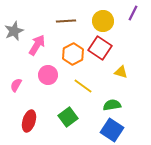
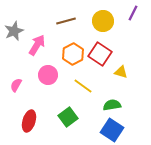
brown line: rotated 12 degrees counterclockwise
red square: moved 6 px down
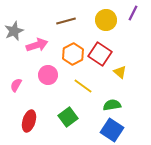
yellow circle: moved 3 px right, 1 px up
pink arrow: rotated 40 degrees clockwise
yellow triangle: moved 1 px left; rotated 24 degrees clockwise
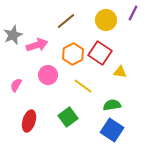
brown line: rotated 24 degrees counterclockwise
gray star: moved 1 px left, 4 px down
red square: moved 1 px up
yellow triangle: rotated 32 degrees counterclockwise
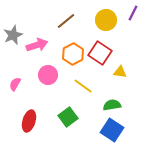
pink semicircle: moved 1 px left, 1 px up
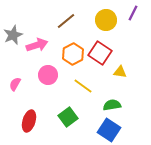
blue square: moved 3 px left
